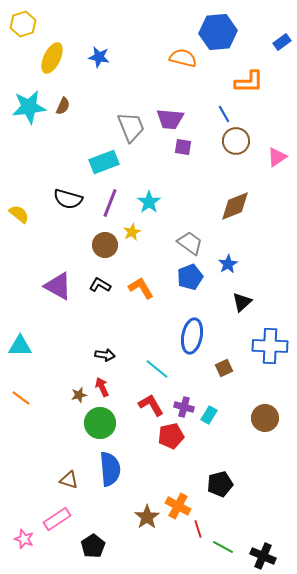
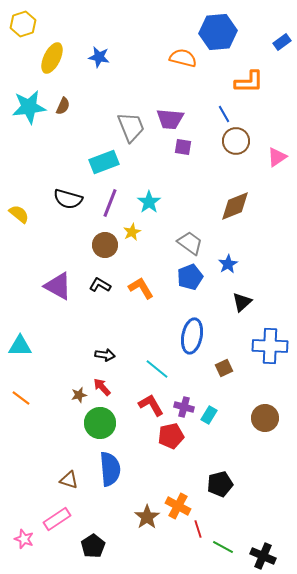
red arrow at (102, 387): rotated 18 degrees counterclockwise
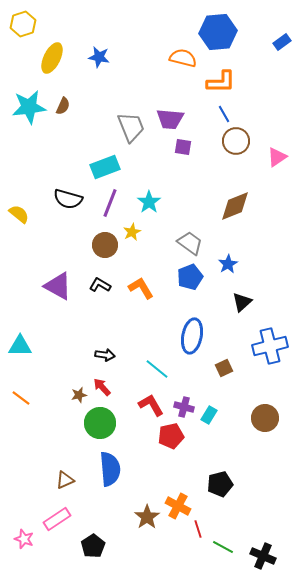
orange L-shape at (249, 82): moved 28 px left
cyan rectangle at (104, 162): moved 1 px right, 5 px down
blue cross at (270, 346): rotated 16 degrees counterclockwise
brown triangle at (69, 480): moved 4 px left; rotated 42 degrees counterclockwise
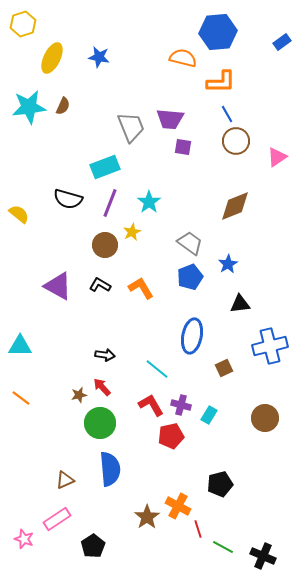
blue line at (224, 114): moved 3 px right
black triangle at (242, 302): moved 2 px left, 2 px down; rotated 35 degrees clockwise
purple cross at (184, 407): moved 3 px left, 2 px up
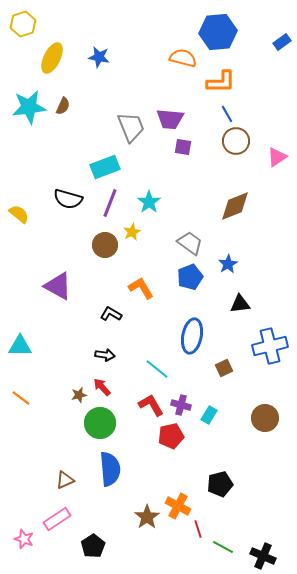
black L-shape at (100, 285): moved 11 px right, 29 px down
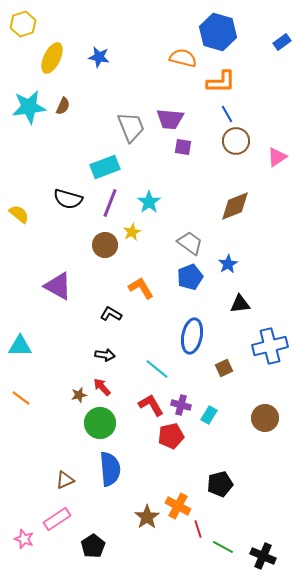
blue hexagon at (218, 32): rotated 21 degrees clockwise
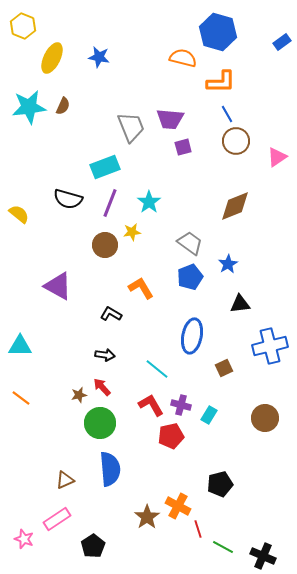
yellow hexagon at (23, 24): moved 2 px down; rotated 20 degrees counterclockwise
purple square at (183, 147): rotated 24 degrees counterclockwise
yellow star at (132, 232): rotated 18 degrees clockwise
